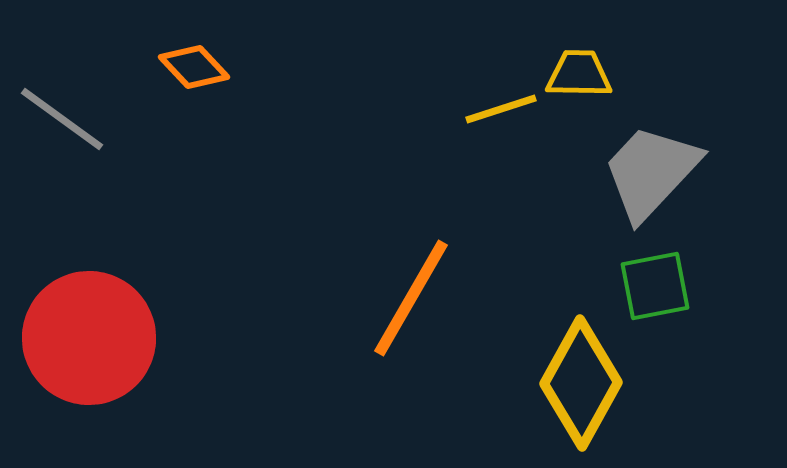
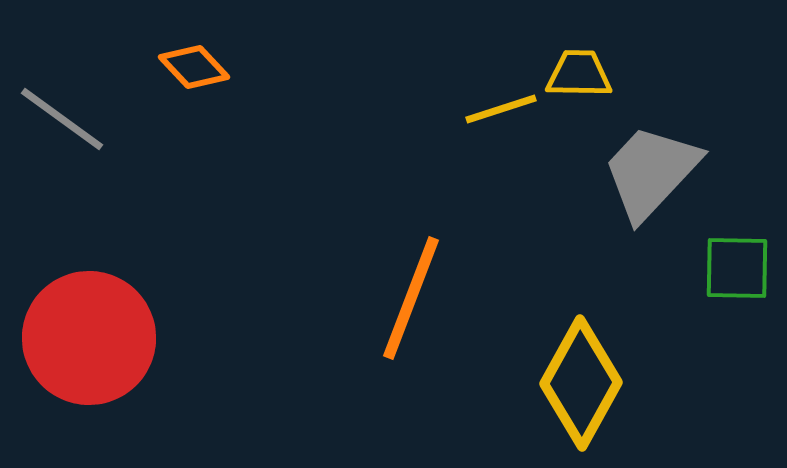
green square: moved 82 px right, 18 px up; rotated 12 degrees clockwise
orange line: rotated 9 degrees counterclockwise
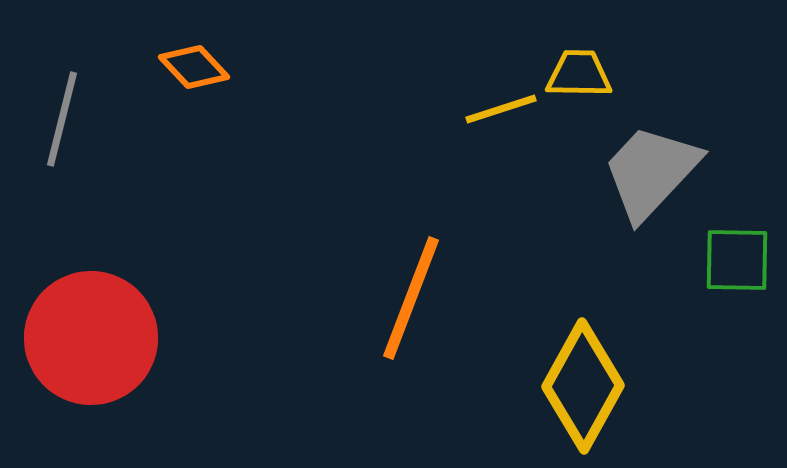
gray line: rotated 68 degrees clockwise
green square: moved 8 px up
red circle: moved 2 px right
yellow diamond: moved 2 px right, 3 px down
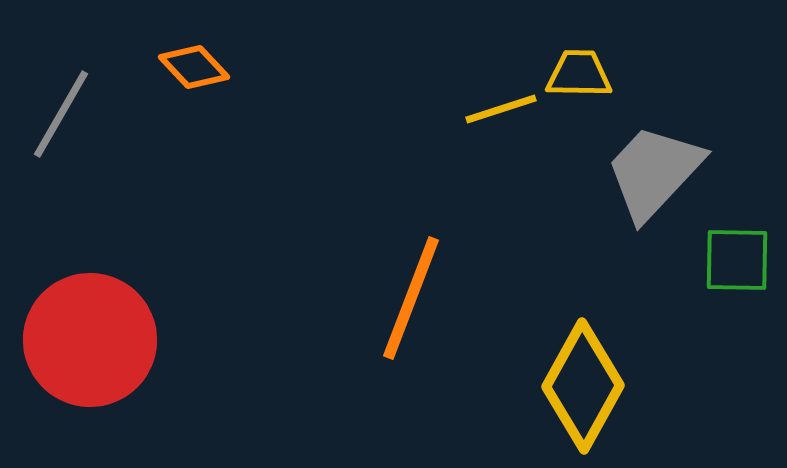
gray line: moved 1 px left, 5 px up; rotated 16 degrees clockwise
gray trapezoid: moved 3 px right
red circle: moved 1 px left, 2 px down
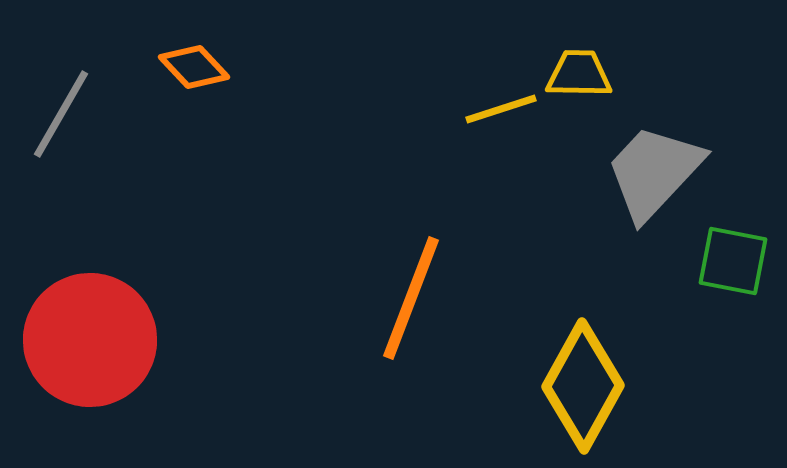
green square: moved 4 px left, 1 px down; rotated 10 degrees clockwise
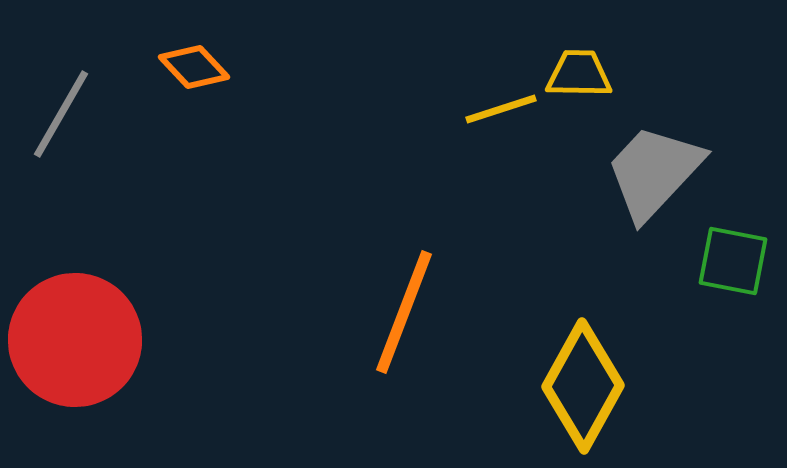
orange line: moved 7 px left, 14 px down
red circle: moved 15 px left
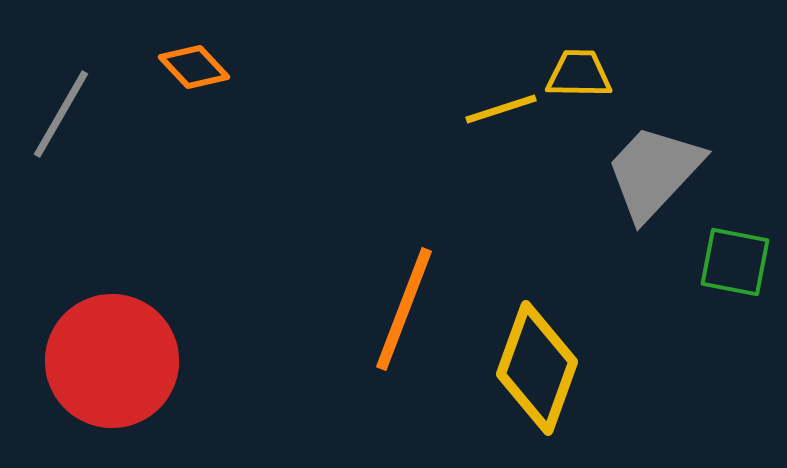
green square: moved 2 px right, 1 px down
orange line: moved 3 px up
red circle: moved 37 px right, 21 px down
yellow diamond: moved 46 px left, 18 px up; rotated 9 degrees counterclockwise
